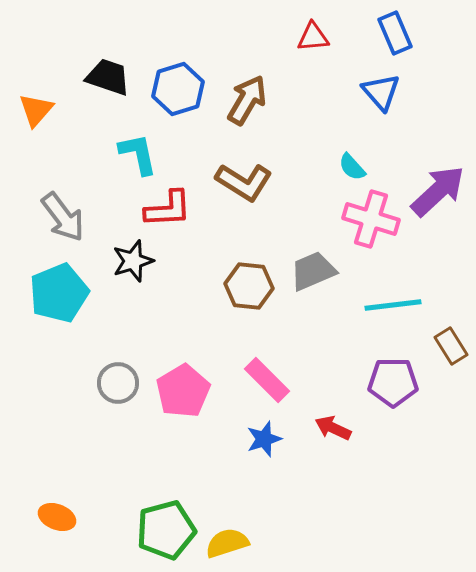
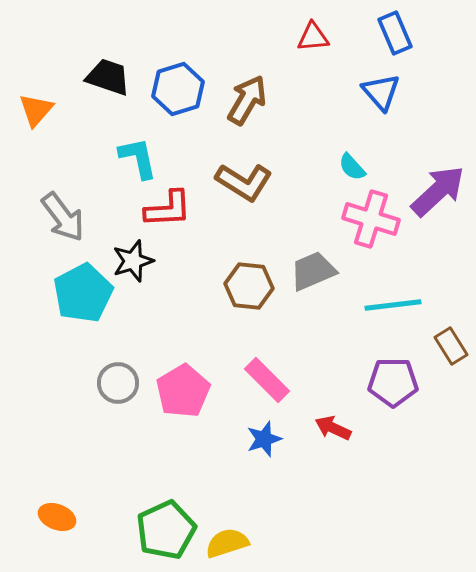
cyan L-shape: moved 4 px down
cyan pentagon: moved 24 px right; rotated 6 degrees counterclockwise
green pentagon: rotated 10 degrees counterclockwise
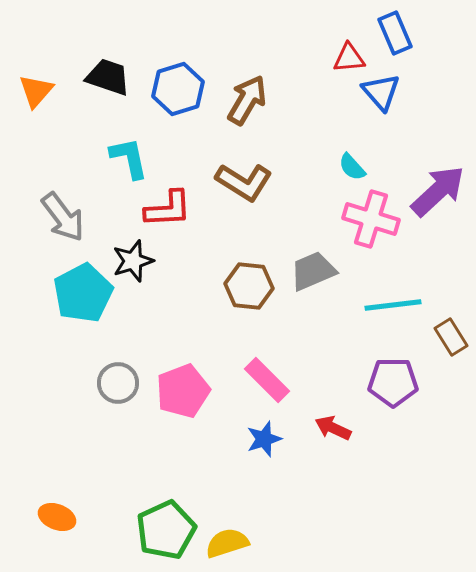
red triangle: moved 36 px right, 21 px down
orange triangle: moved 19 px up
cyan L-shape: moved 9 px left
brown rectangle: moved 9 px up
pink pentagon: rotated 10 degrees clockwise
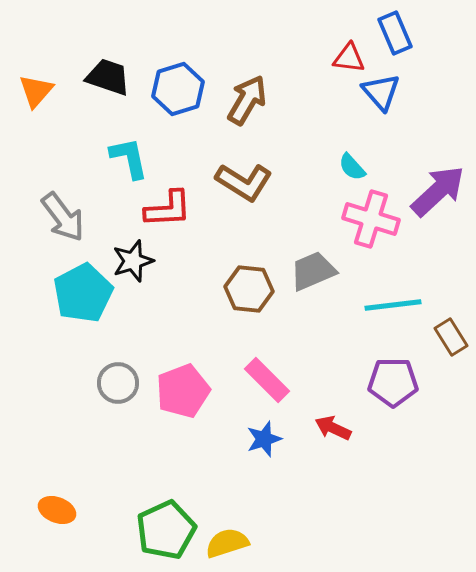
red triangle: rotated 12 degrees clockwise
brown hexagon: moved 3 px down
orange ellipse: moved 7 px up
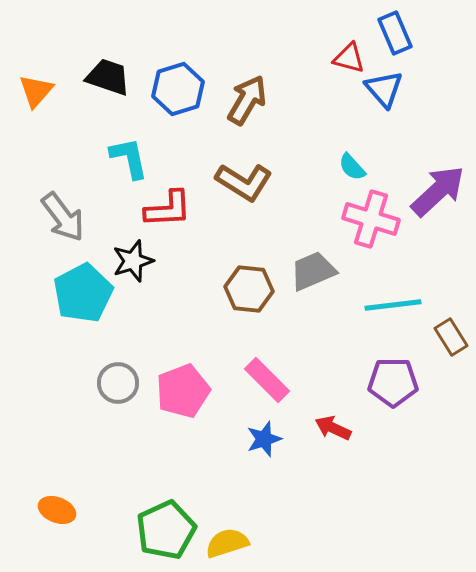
red triangle: rotated 8 degrees clockwise
blue triangle: moved 3 px right, 3 px up
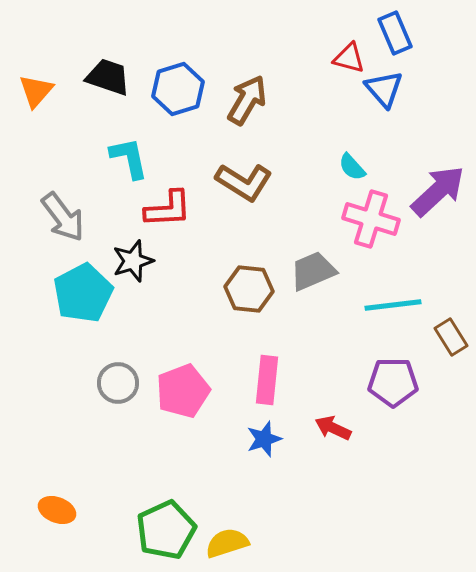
pink rectangle: rotated 51 degrees clockwise
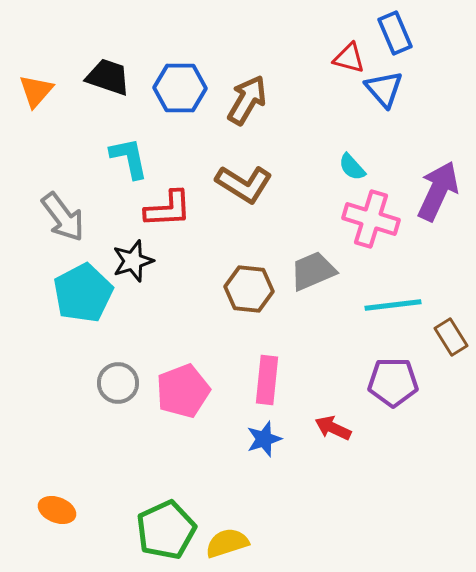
blue hexagon: moved 2 px right, 1 px up; rotated 18 degrees clockwise
brown L-shape: moved 2 px down
purple arrow: rotated 22 degrees counterclockwise
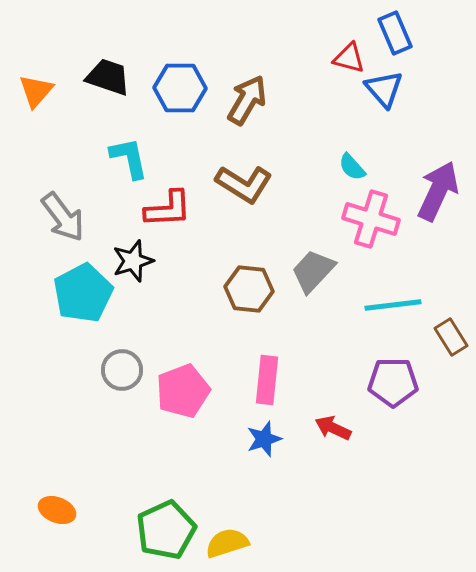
gray trapezoid: rotated 24 degrees counterclockwise
gray circle: moved 4 px right, 13 px up
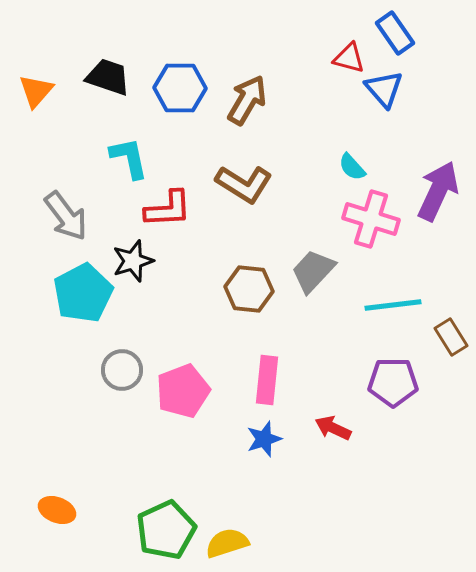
blue rectangle: rotated 12 degrees counterclockwise
gray arrow: moved 3 px right, 1 px up
